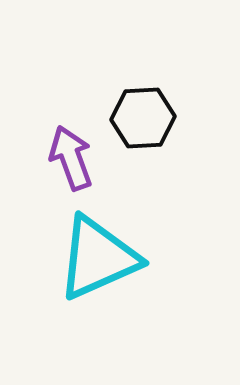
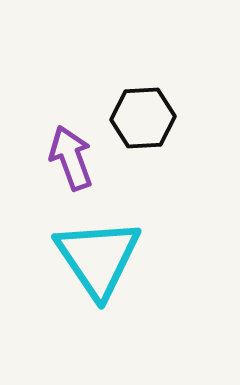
cyan triangle: rotated 40 degrees counterclockwise
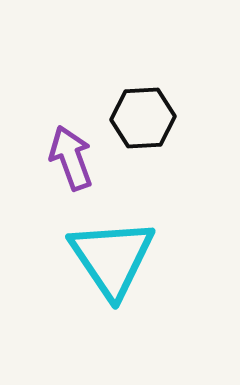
cyan triangle: moved 14 px right
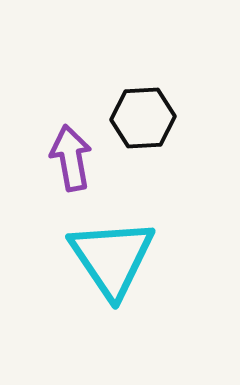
purple arrow: rotated 10 degrees clockwise
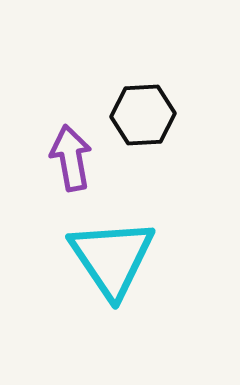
black hexagon: moved 3 px up
